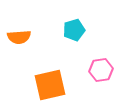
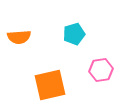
cyan pentagon: moved 4 px down
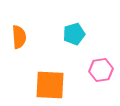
orange semicircle: rotated 90 degrees counterclockwise
orange square: rotated 16 degrees clockwise
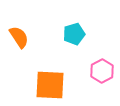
orange semicircle: rotated 30 degrees counterclockwise
pink hexagon: moved 1 px right, 1 px down; rotated 20 degrees counterclockwise
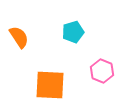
cyan pentagon: moved 1 px left, 2 px up
pink hexagon: rotated 10 degrees counterclockwise
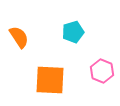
orange square: moved 5 px up
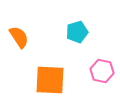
cyan pentagon: moved 4 px right
pink hexagon: rotated 10 degrees counterclockwise
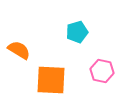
orange semicircle: moved 13 px down; rotated 25 degrees counterclockwise
orange square: moved 1 px right
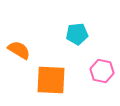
cyan pentagon: moved 2 px down; rotated 10 degrees clockwise
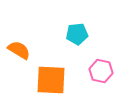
pink hexagon: moved 1 px left
